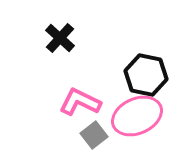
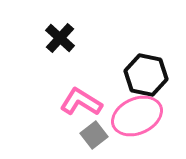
pink L-shape: moved 1 px right; rotated 6 degrees clockwise
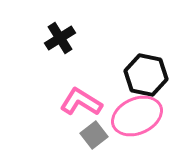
black cross: rotated 16 degrees clockwise
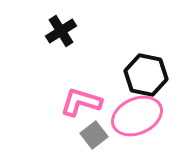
black cross: moved 1 px right, 7 px up
pink L-shape: rotated 15 degrees counterclockwise
